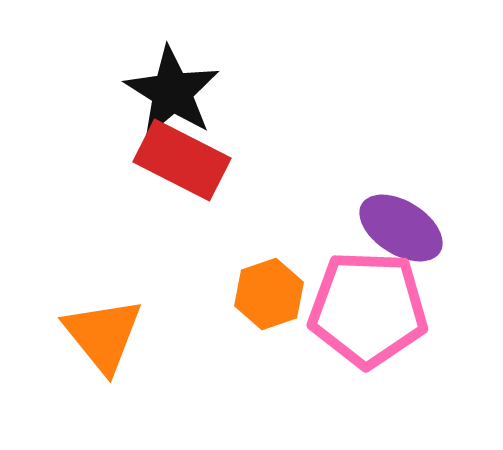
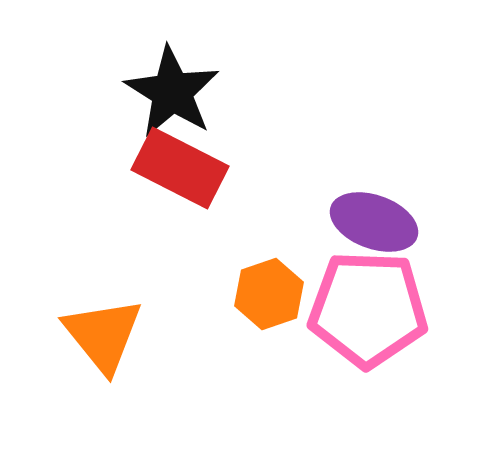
red rectangle: moved 2 px left, 8 px down
purple ellipse: moved 27 px left, 6 px up; rotated 12 degrees counterclockwise
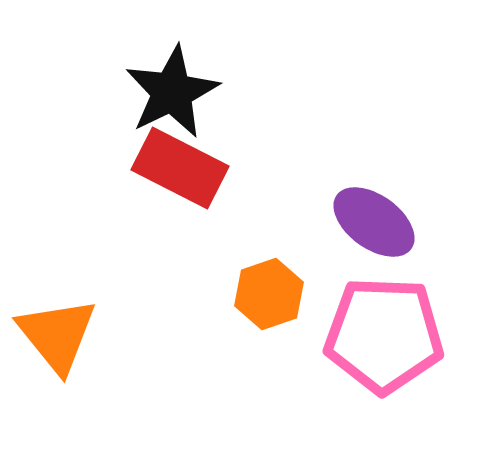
black star: rotated 14 degrees clockwise
purple ellipse: rotated 16 degrees clockwise
pink pentagon: moved 16 px right, 26 px down
orange triangle: moved 46 px left
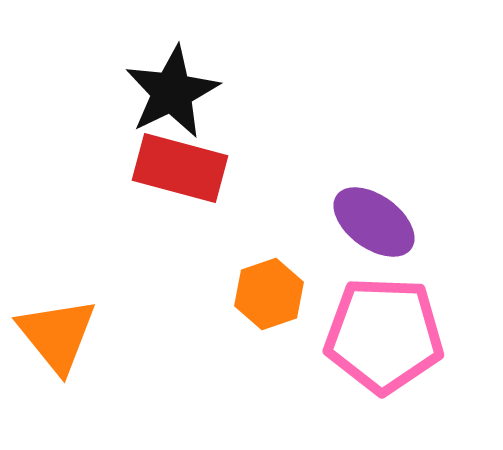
red rectangle: rotated 12 degrees counterclockwise
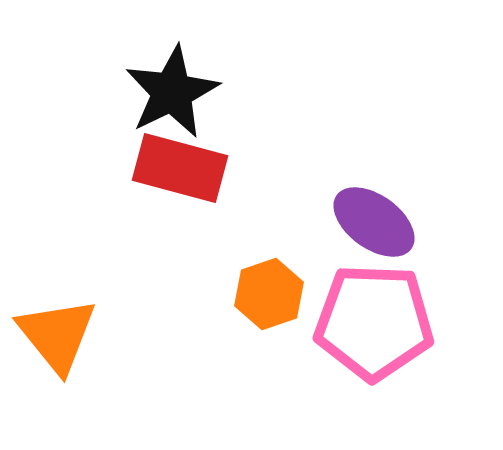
pink pentagon: moved 10 px left, 13 px up
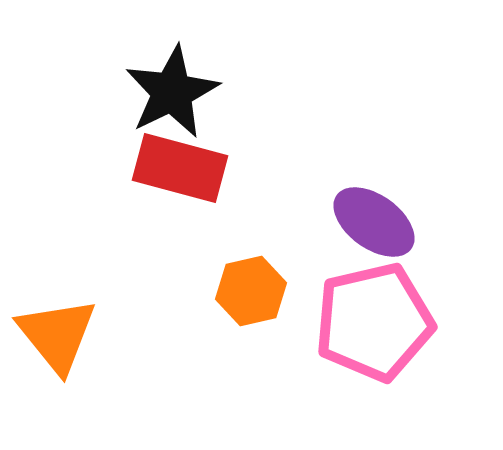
orange hexagon: moved 18 px left, 3 px up; rotated 6 degrees clockwise
pink pentagon: rotated 15 degrees counterclockwise
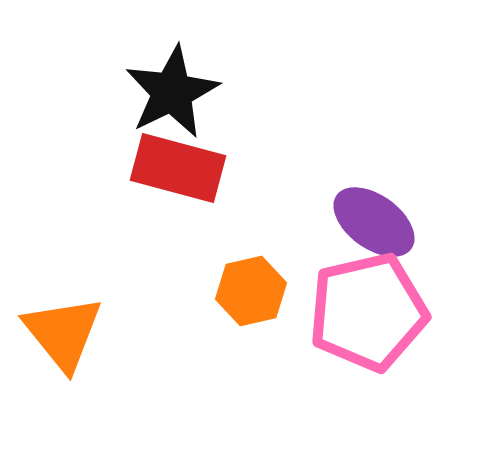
red rectangle: moved 2 px left
pink pentagon: moved 6 px left, 10 px up
orange triangle: moved 6 px right, 2 px up
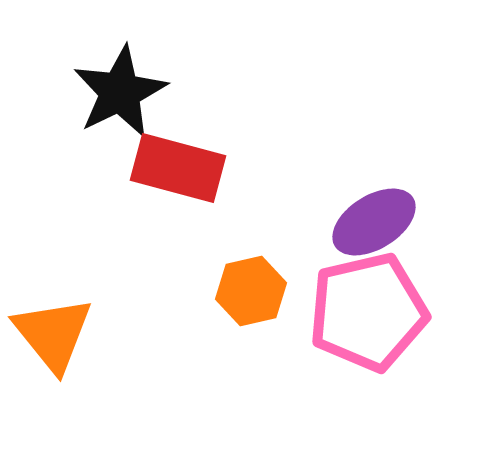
black star: moved 52 px left
purple ellipse: rotated 68 degrees counterclockwise
orange triangle: moved 10 px left, 1 px down
